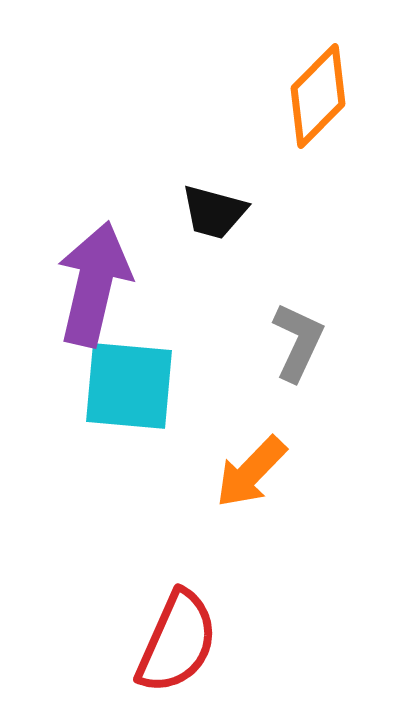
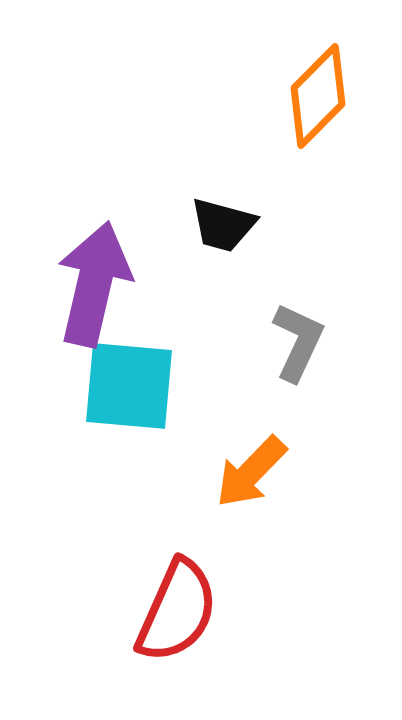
black trapezoid: moved 9 px right, 13 px down
red semicircle: moved 31 px up
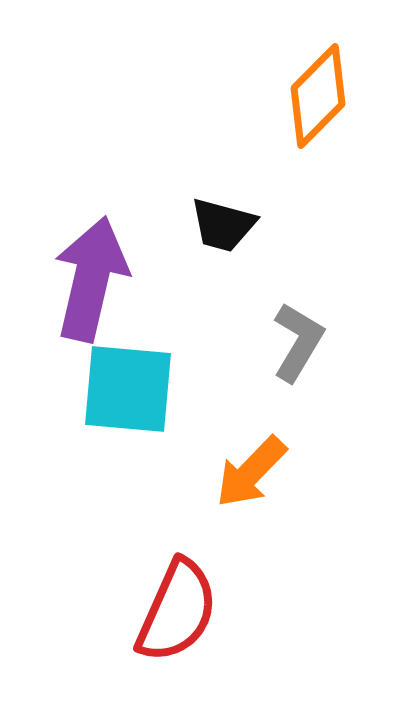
purple arrow: moved 3 px left, 5 px up
gray L-shape: rotated 6 degrees clockwise
cyan square: moved 1 px left, 3 px down
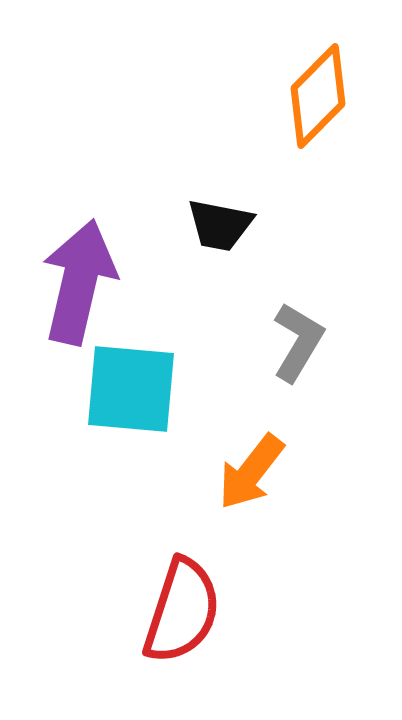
black trapezoid: moved 3 px left; rotated 4 degrees counterclockwise
purple arrow: moved 12 px left, 3 px down
cyan square: moved 3 px right
orange arrow: rotated 6 degrees counterclockwise
red semicircle: moved 5 px right; rotated 6 degrees counterclockwise
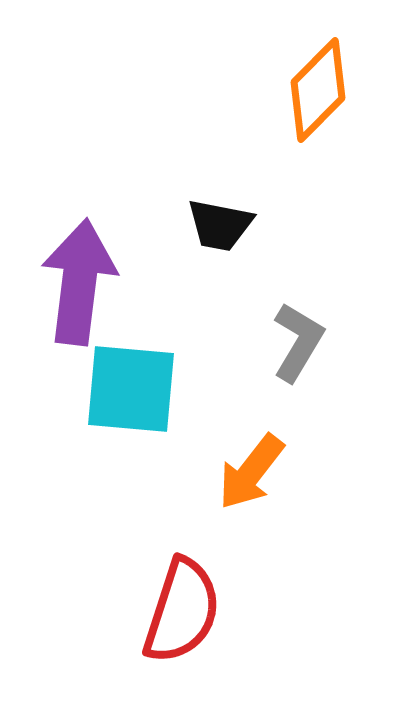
orange diamond: moved 6 px up
purple arrow: rotated 6 degrees counterclockwise
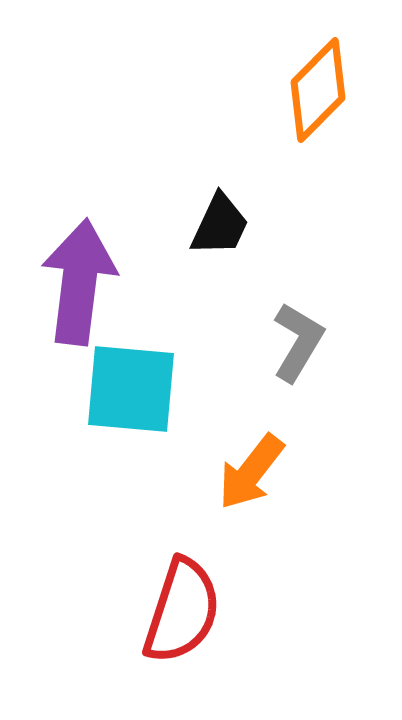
black trapezoid: rotated 76 degrees counterclockwise
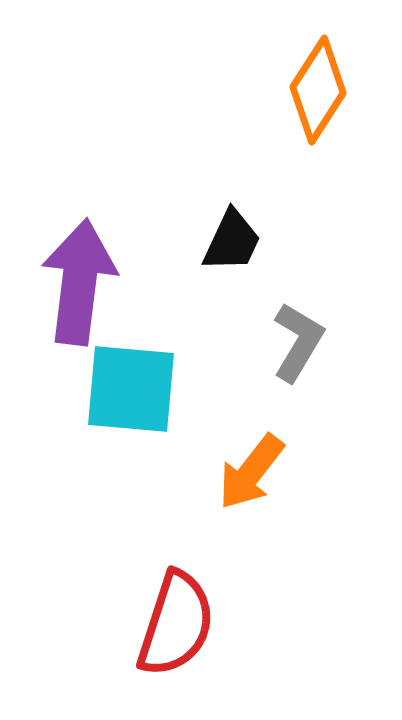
orange diamond: rotated 12 degrees counterclockwise
black trapezoid: moved 12 px right, 16 px down
red semicircle: moved 6 px left, 13 px down
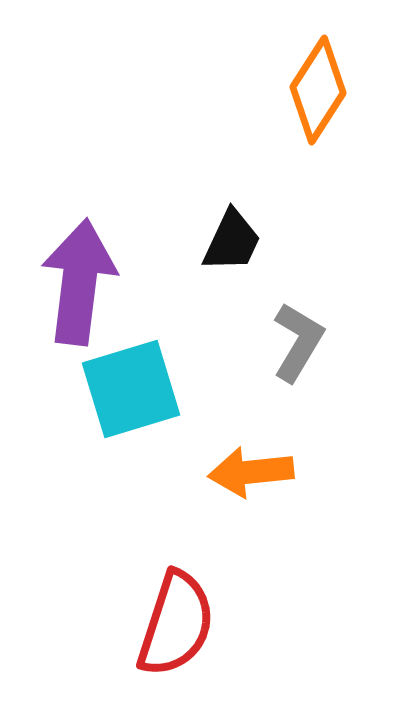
cyan square: rotated 22 degrees counterclockwise
orange arrow: rotated 46 degrees clockwise
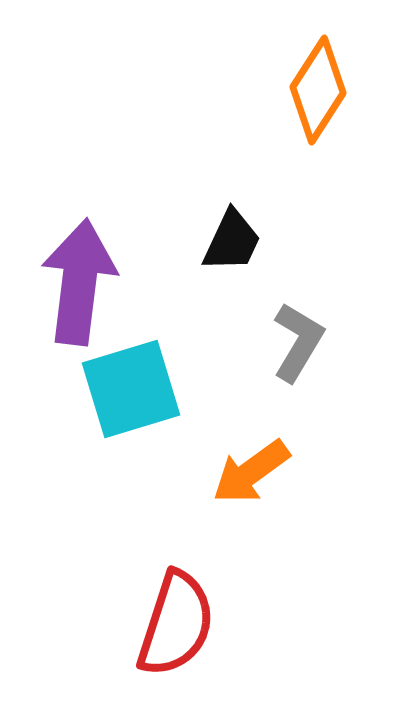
orange arrow: rotated 30 degrees counterclockwise
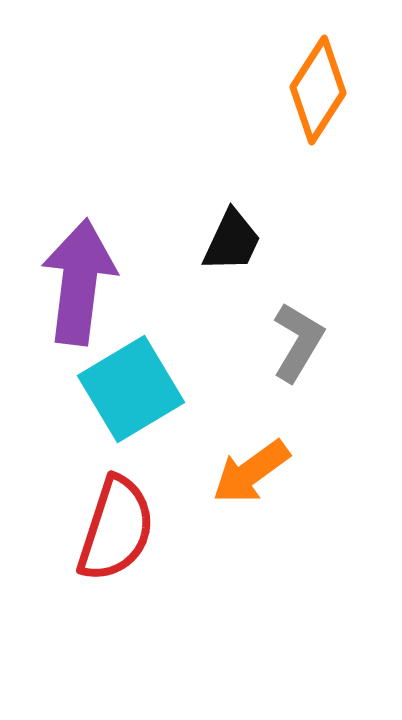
cyan square: rotated 14 degrees counterclockwise
red semicircle: moved 60 px left, 95 px up
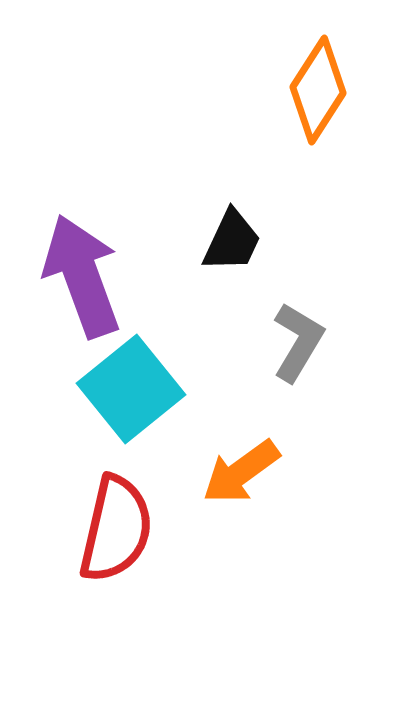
purple arrow: moved 3 px right, 6 px up; rotated 27 degrees counterclockwise
cyan square: rotated 8 degrees counterclockwise
orange arrow: moved 10 px left
red semicircle: rotated 5 degrees counterclockwise
